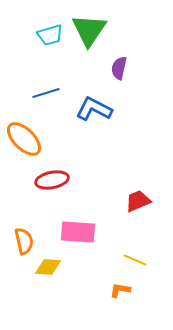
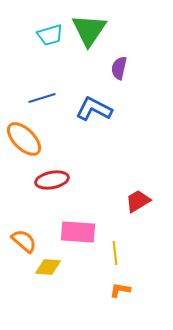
blue line: moved 4 px left, 5 px down
red trapezoid: rotated 8 degrees counterclockwise
orange semicircle: rotated 36 degrees counterclockwise
yellow line: moved 20 px left, 7 px up; rotated 60 degrees clockwise
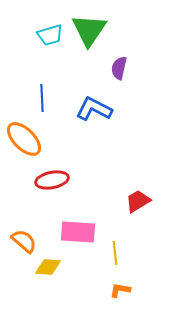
blue line: rotated 76 degrees counterclockwise
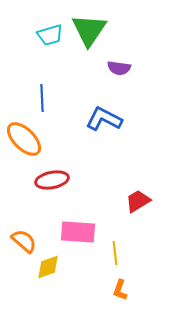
purple semicircle: rotated 95 degrees counterclockwise
blue L-shape: moved 10 px right, 10 px down
yellow diamond: rotated 24 degrees counterclockwise
orange L-shape: rotated 80 degrees counterclockwise
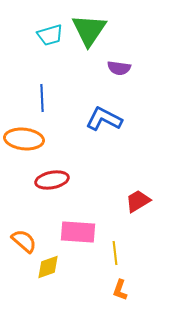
orange ellipse: rotated 39 degrees counterclockwise
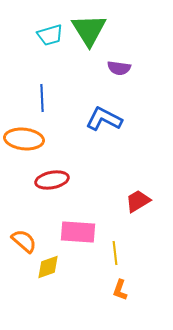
green triangle: rotated 6 degrees counterclockwise
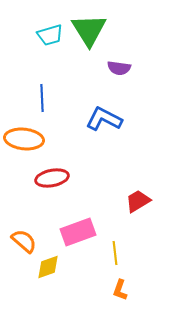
red ellipse: moved 2 px up
pink rectangle: rotated 24 degrees counterclockwise
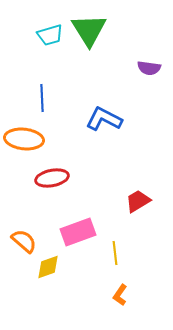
purple semicircle: moved 30 px right
orange L-shape: moved 5 px down; rotated 15 degrees clockwise
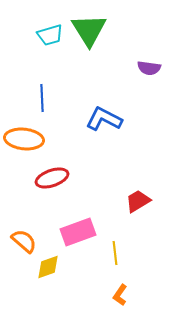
red ellipse: rotated 8 degrees counterclockwise
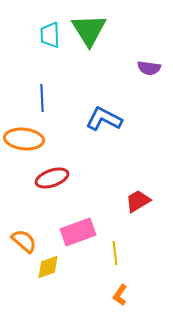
cyan trapezoid: rotated 104 degrees clockwise
